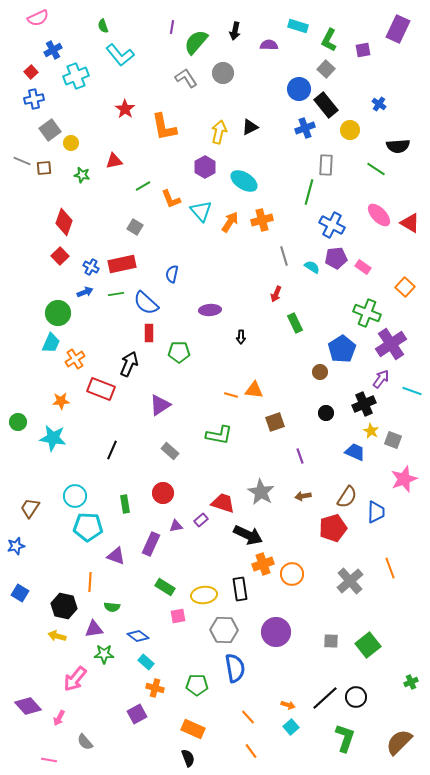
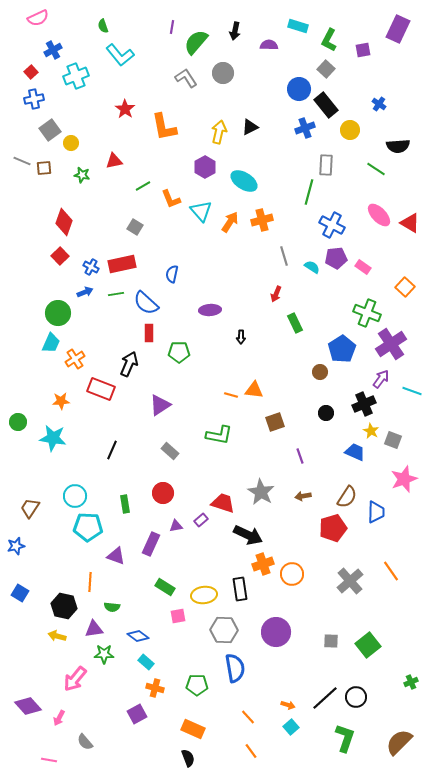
orange line at (390, 568): moved 1 px right, 3 px down; rotated 15 degrees counterclockwise
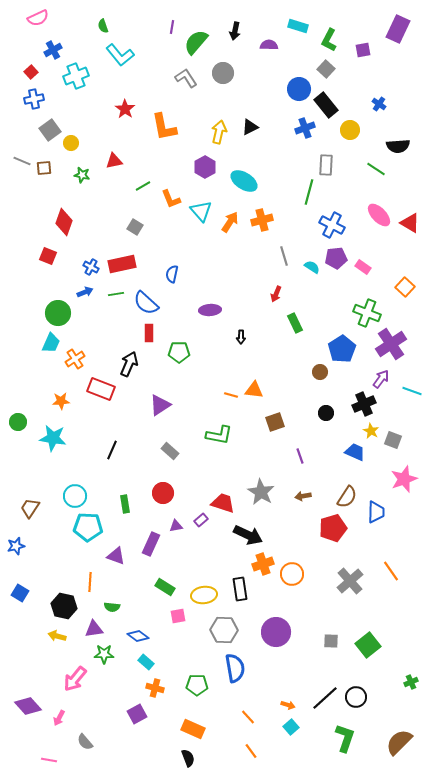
red square at (60, 256): moved 12 px left; rotated 24 degrees counterclockwise
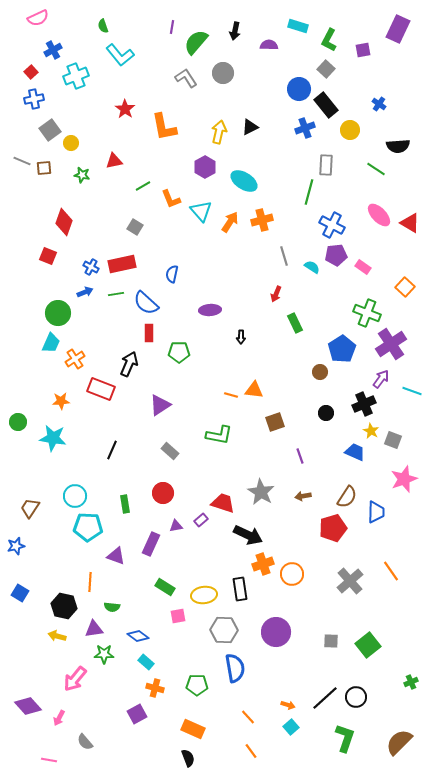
purple pentagon at (336, 258): moved 3 px up
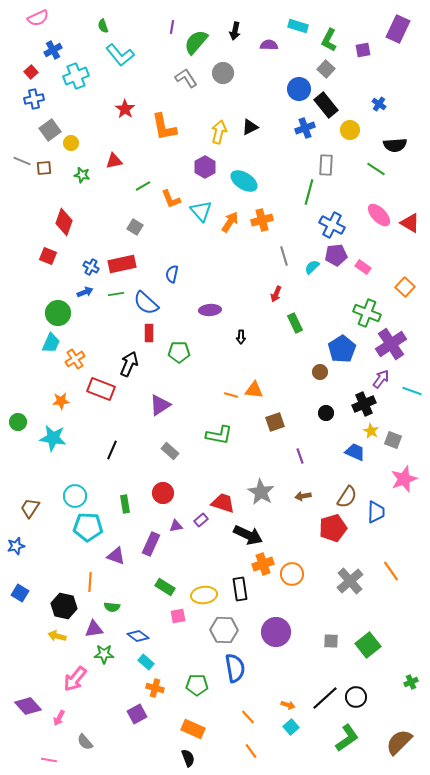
black semicircle at (398, 146): moved 3 px left, 1 px up
cyan semicircle at (312, 267): rotated 77 degrees counterclockwise
green L-shape at (345, 738): moved 2 px right; rotated 36 degrees clockwise
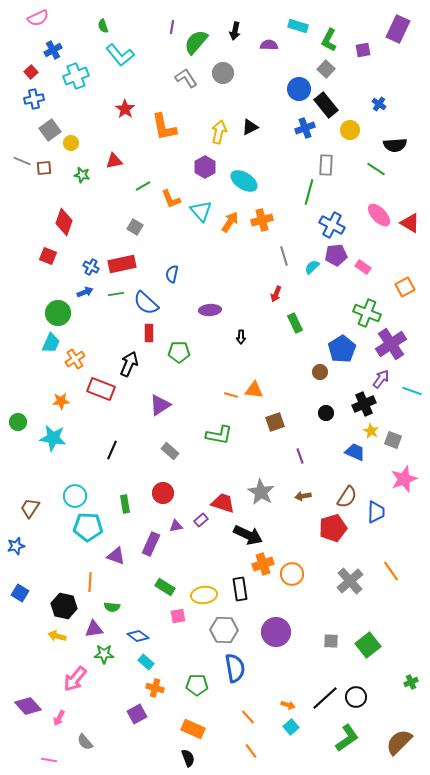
orange square at (405, 287): rotated 18 degrees clockwise
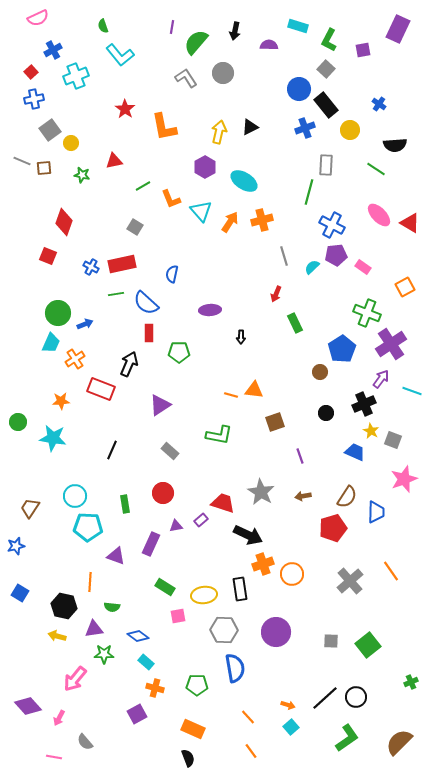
blue arrow at (85, 292): moved 32 px down
pink line at (49, 760): moved 5 px right, 3 px up
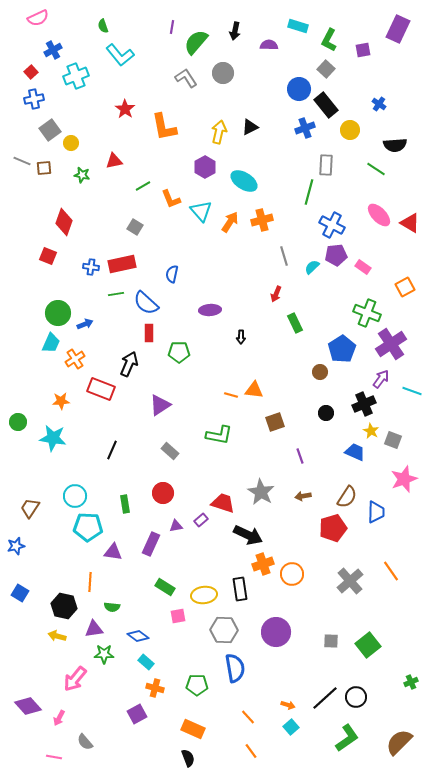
blue cross at (91, 267): rotated 21 degrees counterclockwise
purple triangle at (116, 556): moved 3 px left, 4 px up; rotated 12 degrees counterclockwise
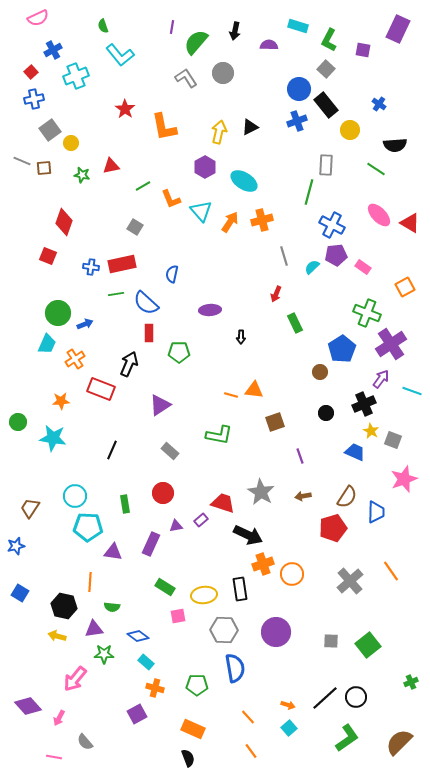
purple square at (363, 50): rotated 21 degrees clockwise
blue cross at (305, 128): moved 8 px left, 7 px up
red triangle at (114, 161): moved 3 px left, 5 px down
cyan trapezoid at (51, 343): moved 4 px left, 1 px down
cyan square at (291, 727): moved 2 px left, 1 px down
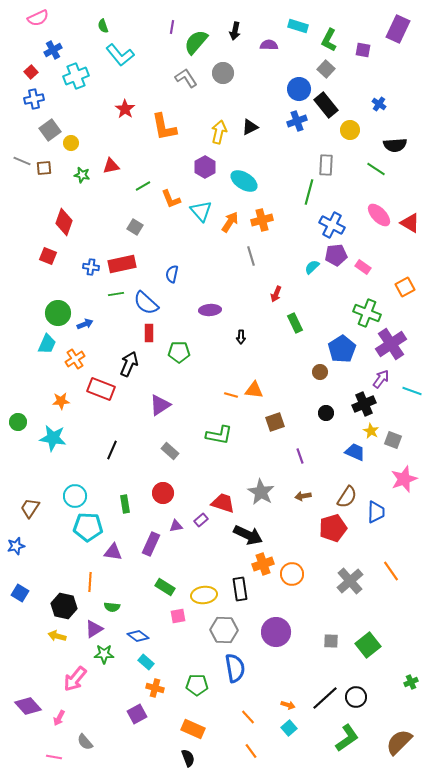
gray line at (284, 256): moved 33 px left
purple triangle at (94, 629): rotated 24 degrees counterclockwise
